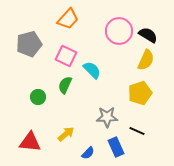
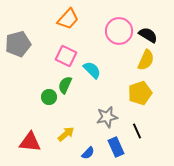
gray pentagon: moved 11 px left
green circle: moved 11 px right
gray star: rotated 10 degrees counterclockwise
black line: rotated 42 degrees clockwise
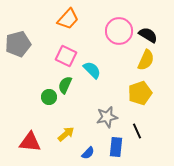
blue rectangle: rotated 30 degrees clockwise
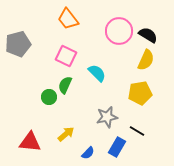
orange trapezoid: rotated 100 degrees clockwise
cyan semicircle: moved 5 px right, 3 px down
yellow pentagon: rotated 10 degrees clockwise
black line: rotated 35 degrees counterclockwise
blue rectangle: moved 1 px right; rotated 24 degrees clockwise
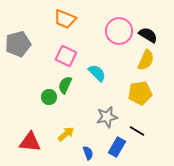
orange trapezoid: moved 3 px left; rotated 30 degrees counterclockwise
blue semicircle: rotated 64 degrees counterclockwise
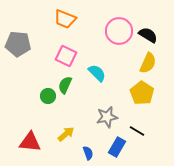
gray pentagon: rotated 20 degrees clockwise
yellow semicircle: moved 2 px right, 3 px down
yellow pentagon: moved 2 px right; rotated 30 degrees counterclockwise
green circle: moved 1 px left, 1 px up
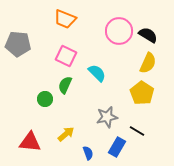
green circle: moved 3 px left, 3 px down
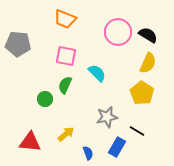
pink circle: moved 1 px left, 1 px down
pink square: rotated 15 degrees counterclockwise
